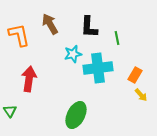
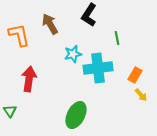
black L-shape: moved 12 px up; rotated 30 degrees clockwise
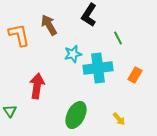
brown arrow: moved 1 px left, 1 px down
green line: moved 1 px right; rotated 16 degrees counterclockwise
red arrow: moved 8 px right, 7 px down
yellow arrow: moved 22 px left, 24 px down
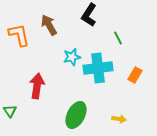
cyan star: moved 1 px left, 3 px down
yellow arrow: rotated 40 degrees counterclockwise
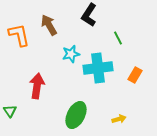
cyan star: moved 1 px left, 3 px up
yellow arrow: rotated 24 degrees counterclockwise
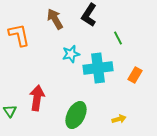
brown arrow: moved 6 px right, 6 px up
red arrow: moved 12 px down
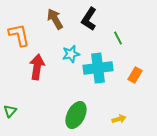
black L-shape: moved 4 px down
red arrow: moved 31 px up
green triangle: rotated 16 degrees clockwise
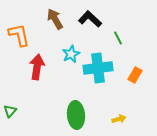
black L-shape: moved 1 px right; rotated 100 degrees clockwise
cyan star: rotated 12 degrees counterclockwise
green ellipse: rotated 32 degrees counterclockwise
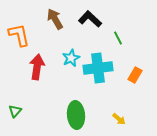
cyan star: moved 4 px down
green triangle: moved 5 px right
yellow arrow: rotated 56 degrees clockwise
